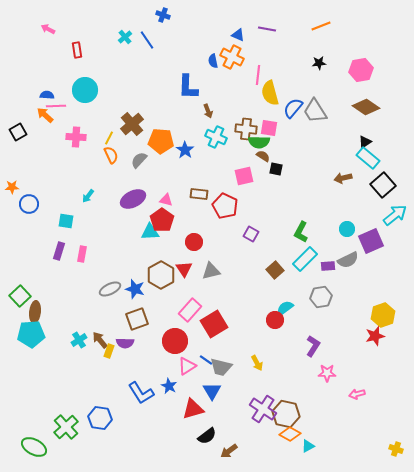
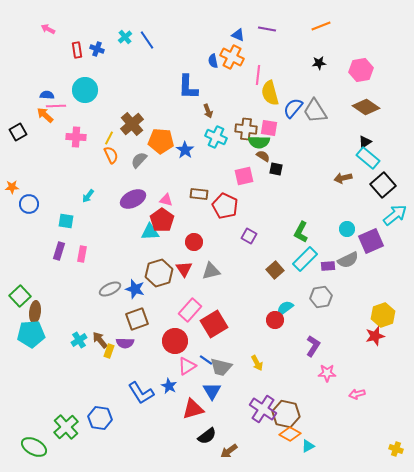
blue cross at (163, 15): moved 66 px left, 34 px down
purple square at (251, 234): moved 2 px left, 2 px down
brown hexagon at (161, 275): moved 2 px left, 2 px up; rotated 12 degrees clockwise
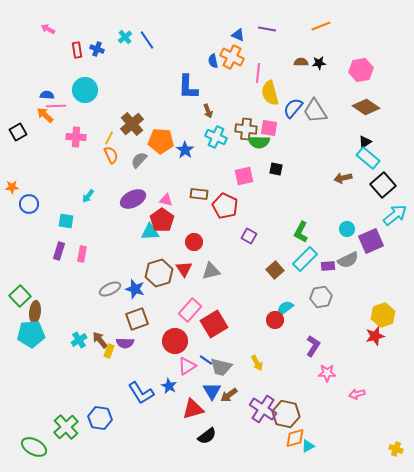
pink line at (258, 75): moved 2 px up
brown semicircle at (263, 156): moved 38 px right, 94 px up; rotated 32 degrees counterclockwise
orange diamond at (290, 434): moved 5 px right, 4 px down; rotated 45 degrees counterclockwise
brown arrow at (229, 451): moved 56 px up
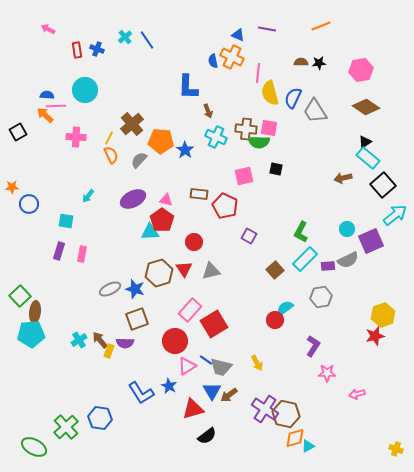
blue semicircle at (293, 108): moved 10 px up; rotated 15 degrees counterclockwise
purple cross at (263, 409): moved 2 px right
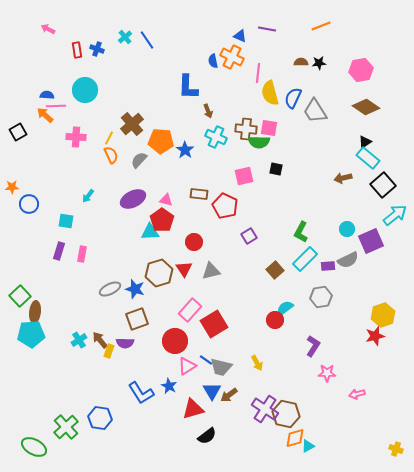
blue triangle at (238, 35): moved 2 px right, 1 px down
purple square at (249, 236): rotated 28 degrees clockwise
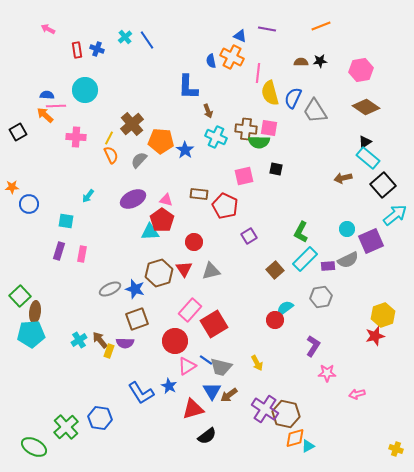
blue semicircle at (213, 61): moved 2 px left
black star at (319, 63): moved 1 px right, 2 px up
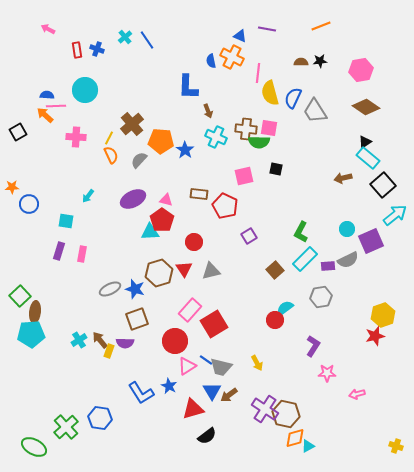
yellow cross at (396, 449): moved 3 px up
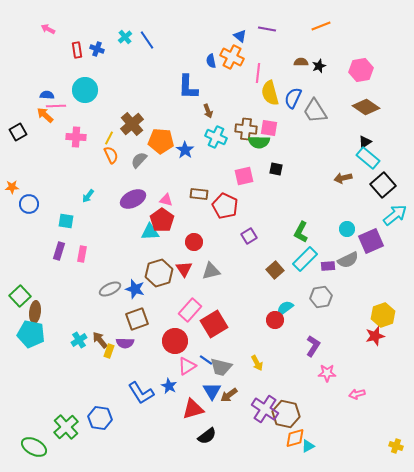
blue triangle at (240, 36): rotated 16 degrees clockwise
black star at (320, 61): moved 1 px left, 5 px down; rotated 16 degrees counterclockwise
cyan pentagon at (31, 334): rotated 16 degrees clockwise
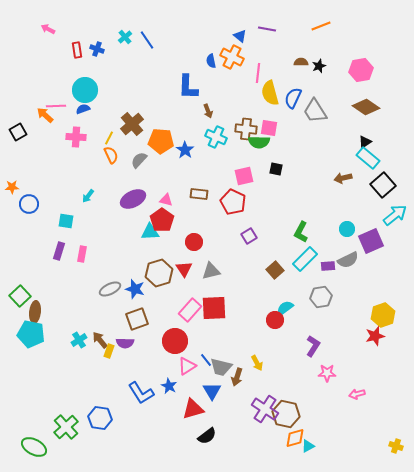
blue semicircle at (47, 95): moved 36 px right, 14 px down; rotated 24 degrees counterclockwise
red pentagon at (225, 206): moved 8 px right, 4 px up
red square at (214, 324): moved 16 px up; rotated 28 degrees clockwise
blue line at (206, 360): rotated 16 degrees clockwise
brown arrow at (229, 395): moved 8 px right, 18 px up; rotated 36 degrees counterclockwise
